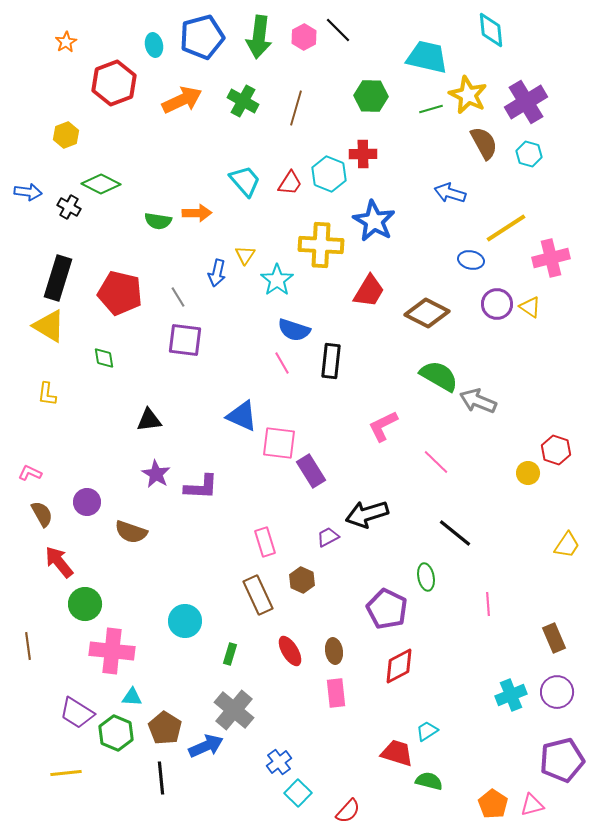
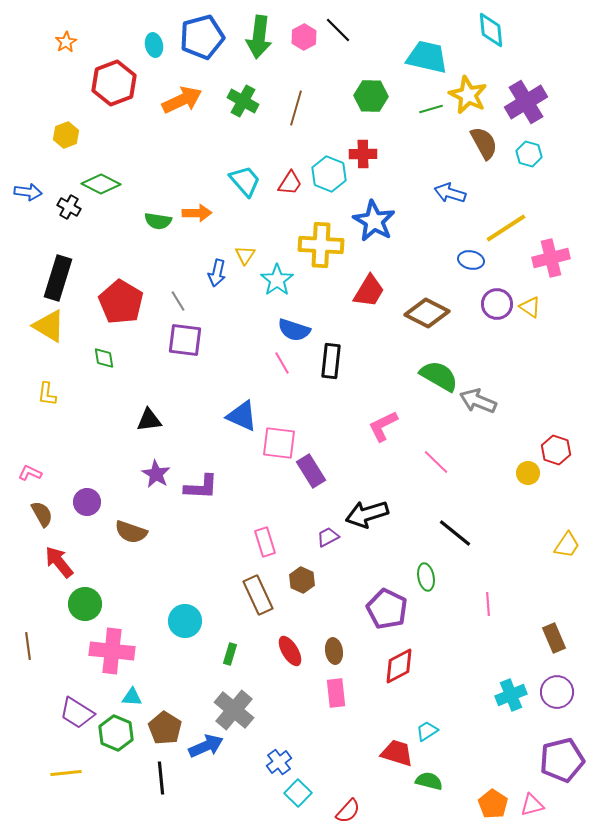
red pentagon at (120, 293): moved 1 px right, 9 px down; rotated 18 degrees clockwise
gray line at (178, 297): moved 4 px down
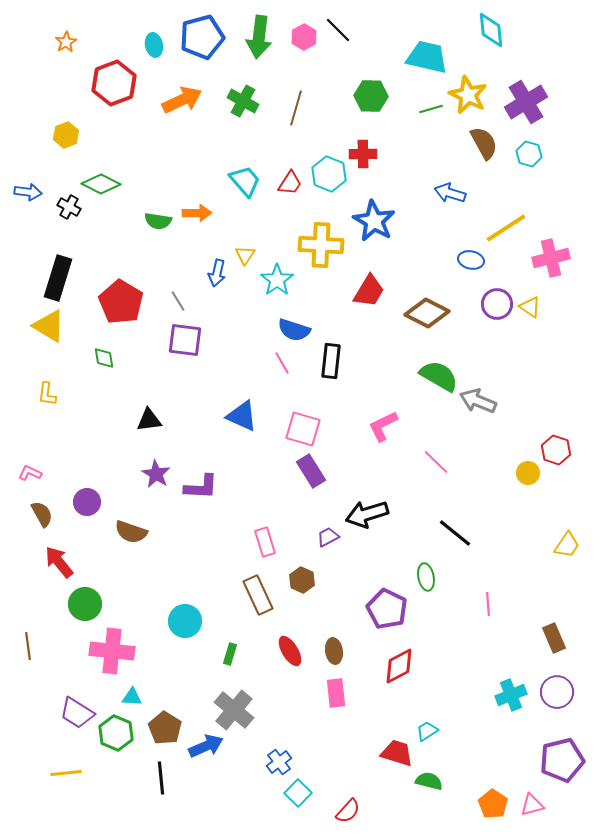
pink square at (279, 443): moved 24 px right, 14 px up; rotated 9 degrees clockwise
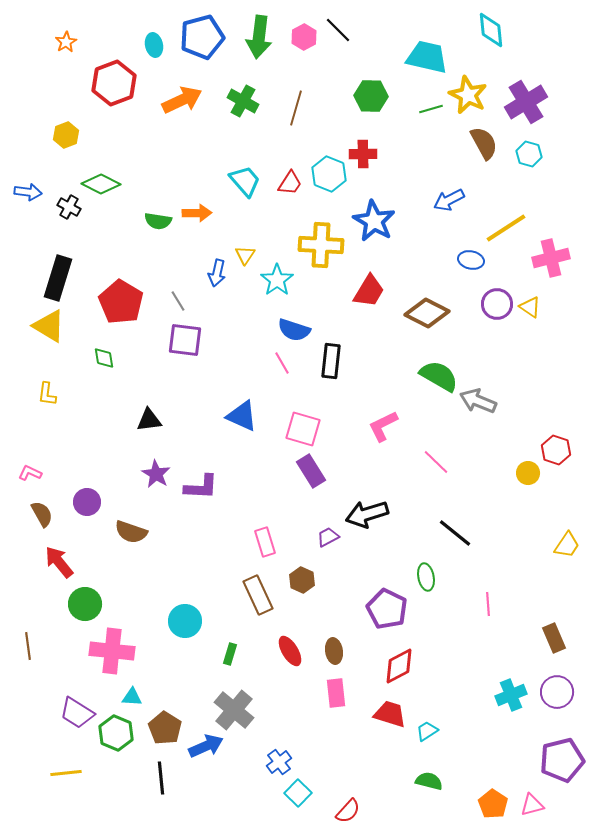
blue arrow at (450, 193): moved 1 px left, 7 px down; rotated 44 degrees counterclockwise
red trapezoid at (397, 753): moved 7 px left, 39 px up
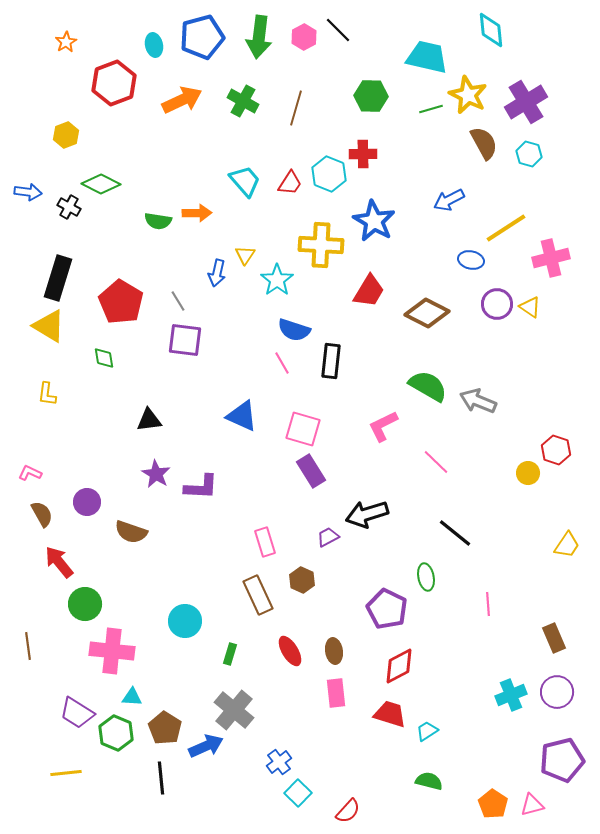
green semicircle at (439, 376): moved 11 px left, 10 px down
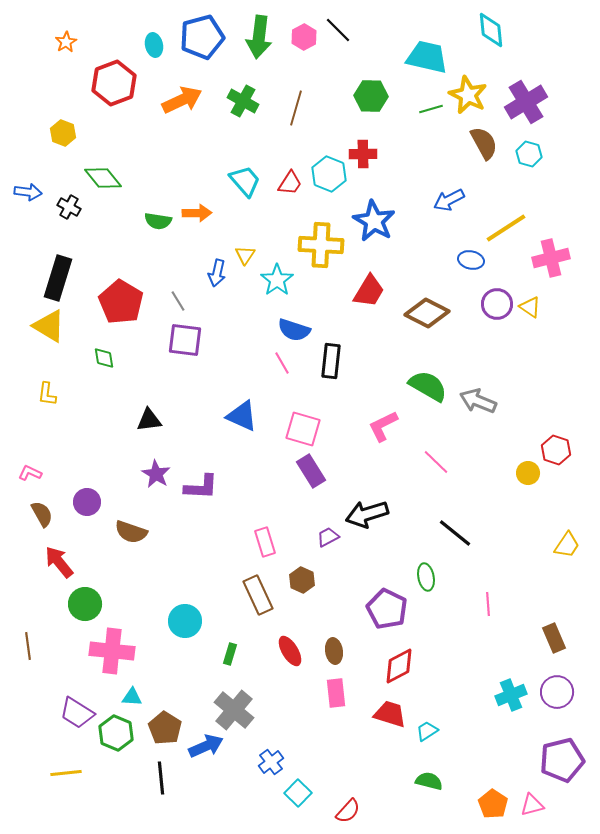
yellow hexagon at (66, 135): moved 3 px left, 2 px up; rotated 20 degrees counterclockwise
green diamond at (101, 184): moved 2 px right, 6 px up; rotated 24 degrees clockwise
blue cross at (279, 762): moved 8 px left
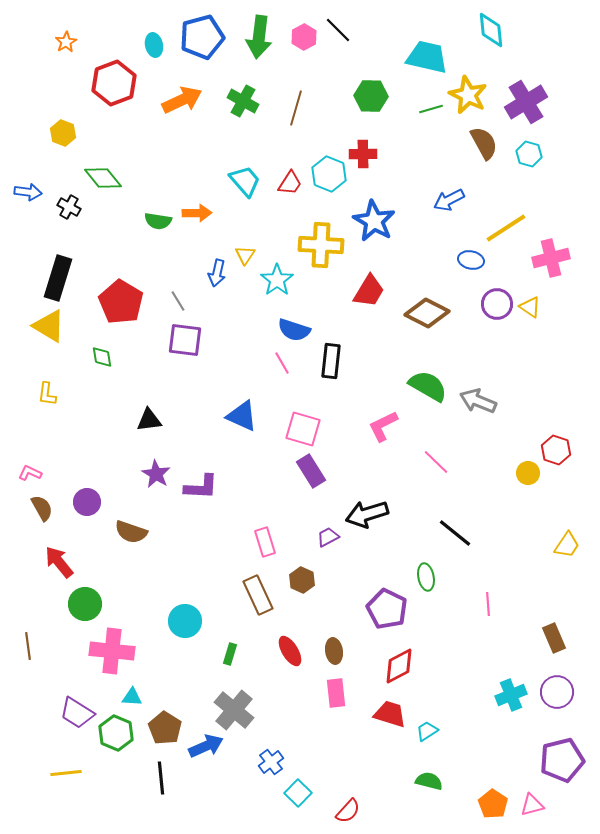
green diamond at (104, 358): moved 2 px left, 1 px up
brown semicircle at (42, 514): moved 6 px up
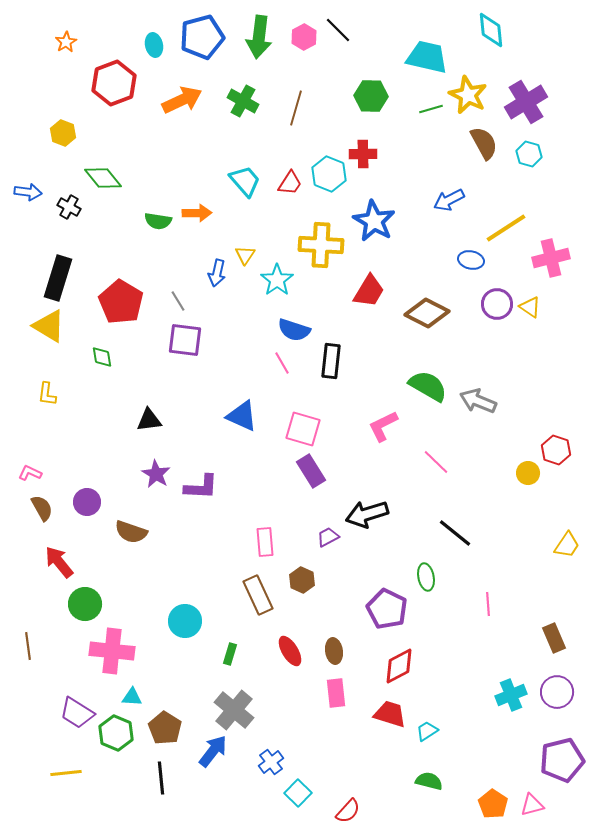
pink rectangle at (265, 542): rotated 12 degrees clockwise
blue arrow at (206, 746): moved 7 px right, 5 px down; rotated 28 degrees counterclockwise
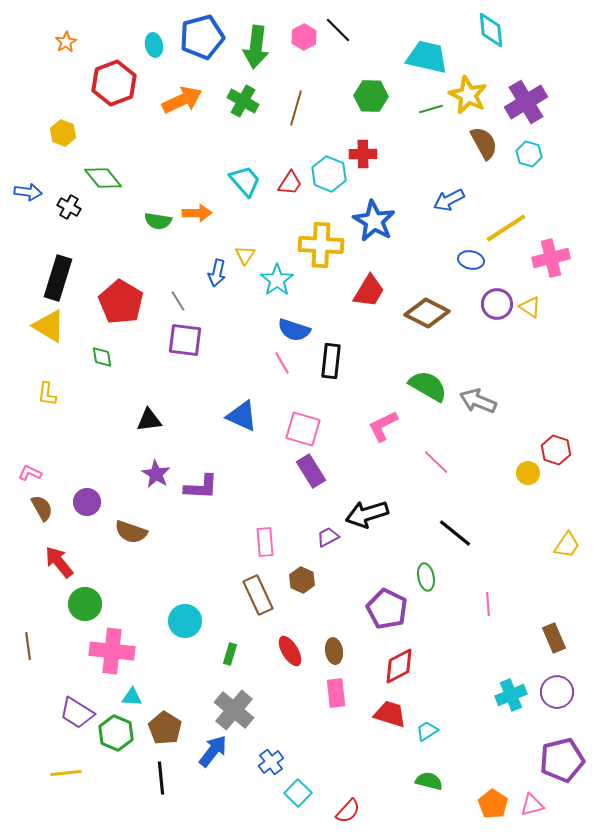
green arrow at (259, 37): moved 3 px left, 10 px down
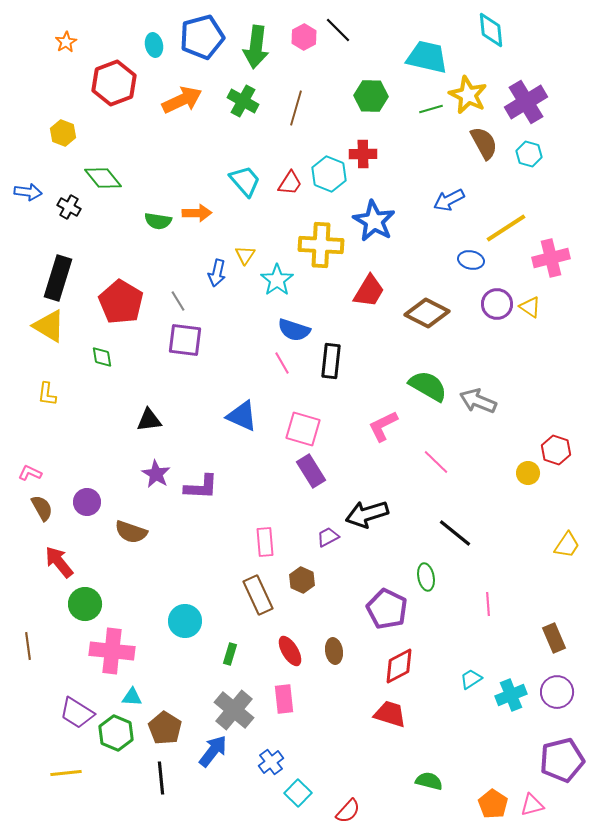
pink rectangle at (336, 693): moved 52 px left, 6 px down
cyan trapezoid at (427, 731): moved 44 px right, 52 px up
